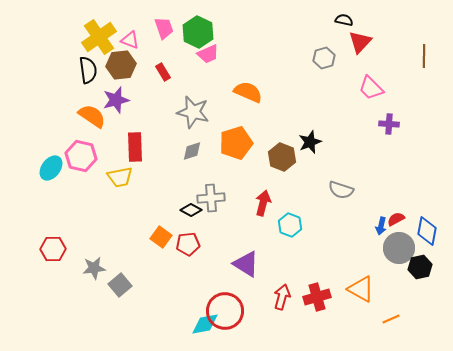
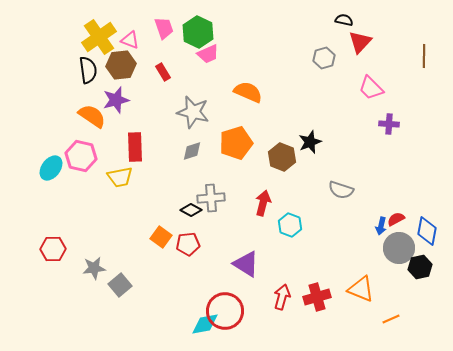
orange triangle at (361, 289): rotated 8 degrees counterclockwise
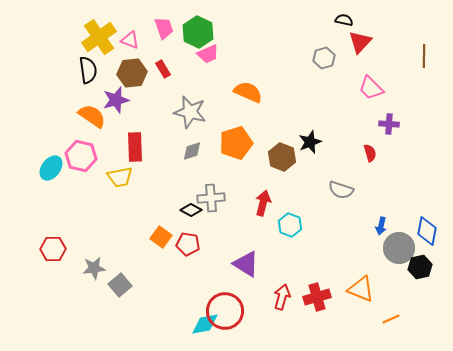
brown hexagon at (121, 65): moved 11 px right, 8 px down
red rectangle at (163, 72): moved 3 px up
gray star at (193, 112): moved 3 px left
red semicircle at (396, 219): moved 26 px left, 66 px up; rotated 102 degrees clockwise
red pentagon at (188, 244): rotated 15 degrees clockwise
